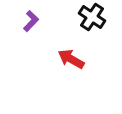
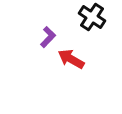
purple L-shape: moved 17 px right, 16 px down
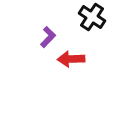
red arrow: rotated 32 degrees counterclockwise
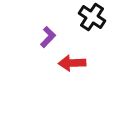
red arrow: moved 1 px right, 4 px down
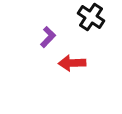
black cross: moved 1 px left
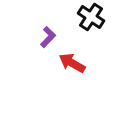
red arrow: rotated 32 degrees clockwise
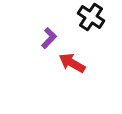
purple L-shape: moved 1 px right, 1 px down
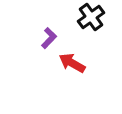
black cross: rotated 20 degrees clockwise
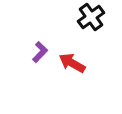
purple L-shape: moved 9 px left, 14 px down
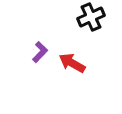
black cross: rotated 12 degrees clockwise
